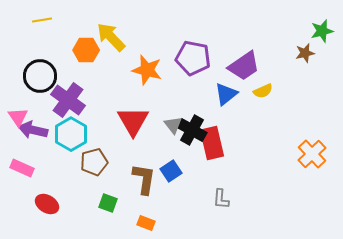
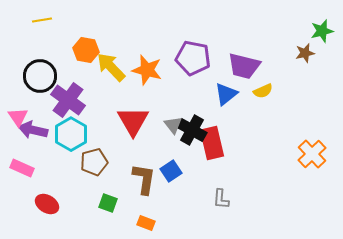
yellow arrow: moved 30 px down
orange hexagon: rotated 10 degrees clockwise
purple trapezoid: rotated 48 degrees clockwise
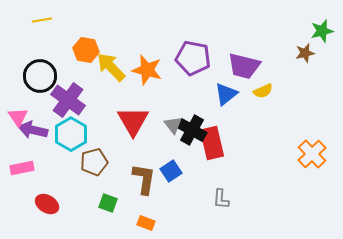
pink rectangle: rotated 35 degrees counterclockwise
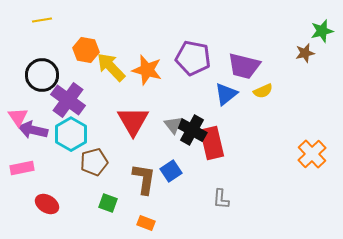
black circle: moved 2 px right, 1 px up
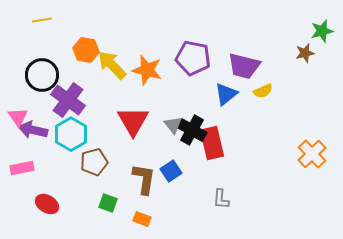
yellow arrow: moved 1 px right, 2 px up
orange rectangle: moved 4 px left, 4 px up
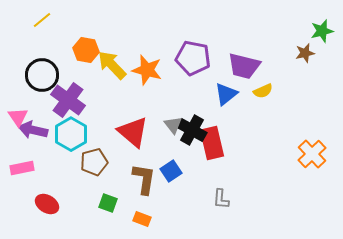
yellow line: rotated 30 degrees counterclockwise
red triangle: moved 11 px down; rotated 20 degrees counterclockwise
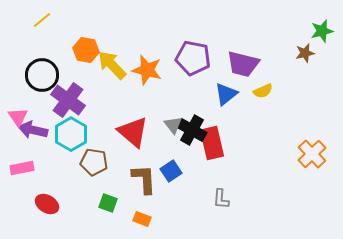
purple trapezoid: moved 1 px left, 2 px up
brown pentagon: rotated 24 degrees clockwise
brown L-shape: rotated 12 degrees counterclockwise
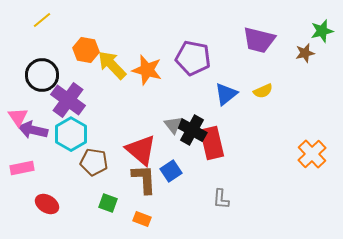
purple trapezoid: moved 16 px right, 24 px up
red triangle: moved 8 px right, 18 px down
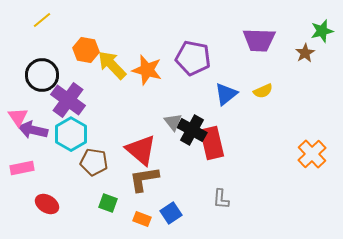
purple trapezoid: rotated 12 degrees counterclockwise
brown star: rotated 18 degrees counterclockwise
gray triangle: moved 3 px up
blue square: moved 42 px down
brown L-shape: rotated 96 degrees counterclockwise
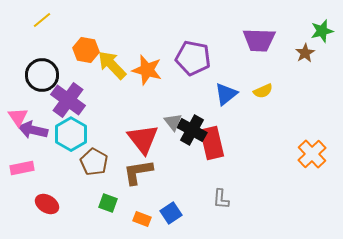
red triangle: moved 2 px right, 11 px up; rotated 12 degrees clockwise
brown pentagon: rotated 20 degrees clockwise
brown L-shape: moved 6 px left, 7 px up
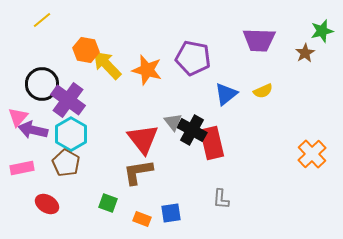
yellow arrow: moved 5 px left
black circle: moved 9 px down
pink triangle: rotated 15 degrees clockwise
brown pentagon: moved 28 px left, 1 px down
blue square: rotated 25 degrees clockwise
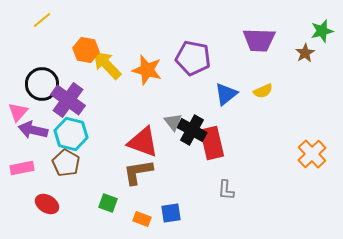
pink triangle: moved 5 px up
cyan hexagon: rotated 16 degrees counterclockwise
red triangle: moved 3 px down; rotated 32 degrees counterclockwise
gray L-shape: moved 5 px right, 9 px up
